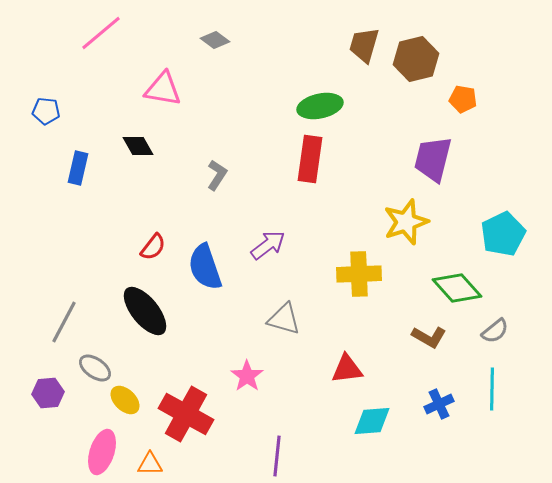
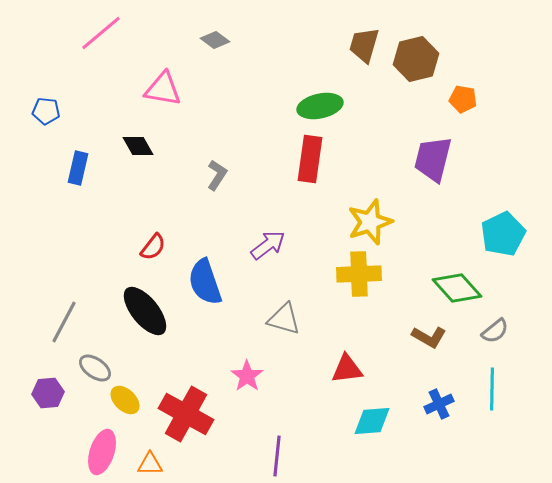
yellow star: moved 36 px left
blue semicircle: moved 15 px down
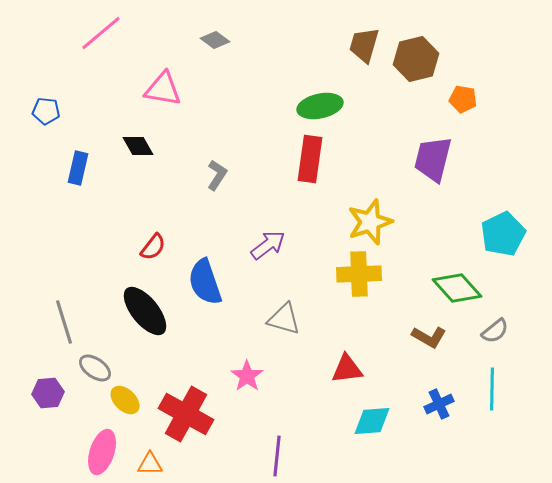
gray line: rotated 45 degrees counterclockwise
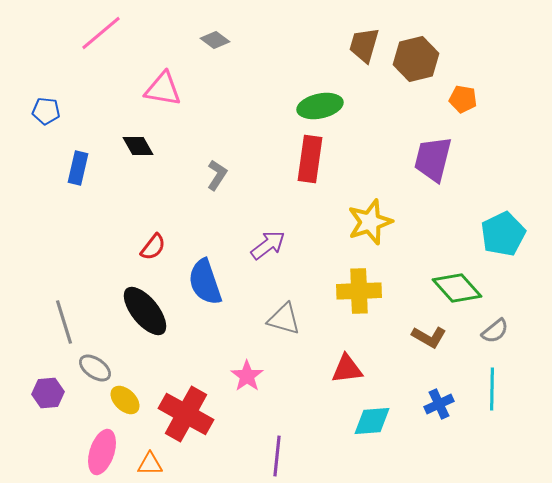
yellow cross: moved 17 px down
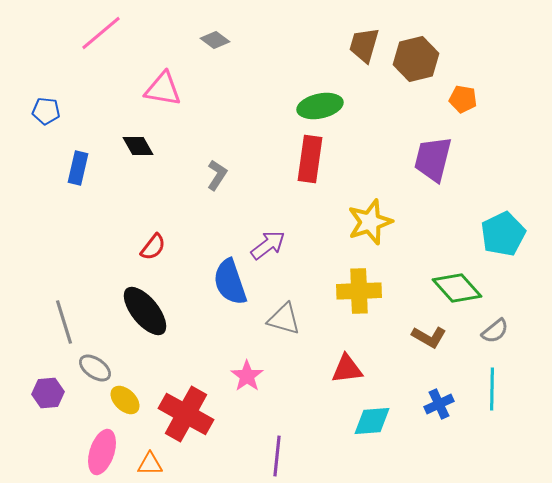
blue semicircle: moved 25 px right
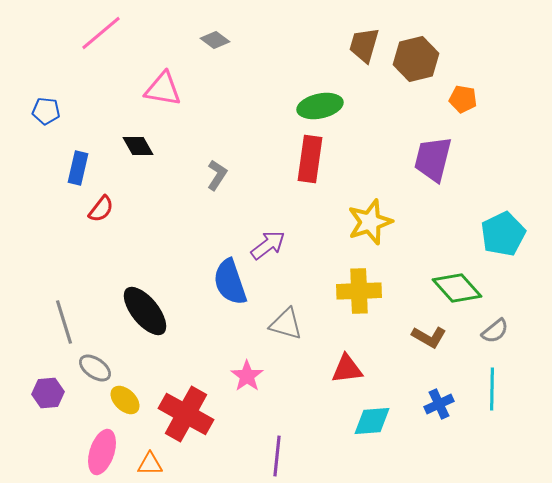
red semicircle: moved 52 px left, 38 px up
gray triangle: moved 2 px right, 5 px down
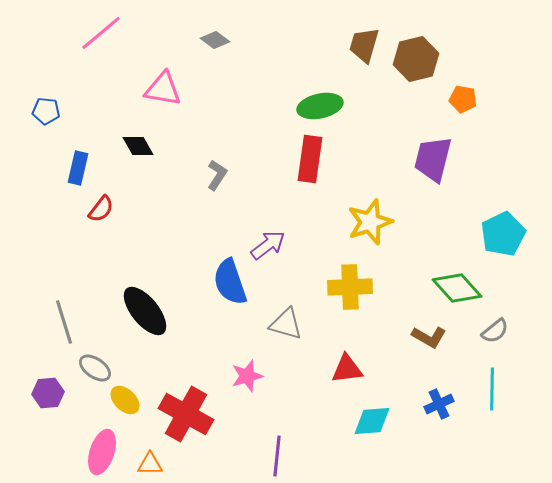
yellow cross: moved 9 px left, 4 px up
pink star: rotated 20 degrees clockwise
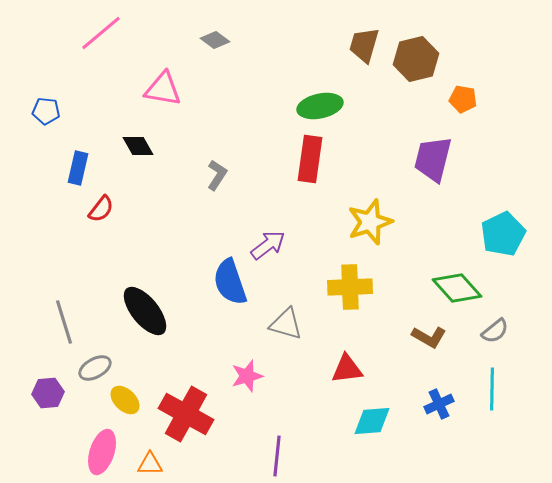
gray ellipse: rotated 64 degrees counterclockwise
